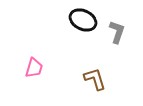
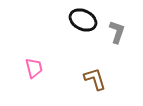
pink trapezoid: rotated 30 degrees counterclockwise
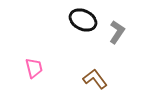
gray L-shape: rotated 15 degrees clockwise
brown L-shape: rotated 20 degrees counterclockwise
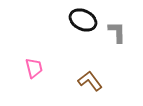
gray L-shape: rotated 35 degrees counterclockwise
brown L-shape: moved 5 px left, 2 px down
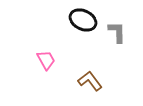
pink trapezoid: moved 12 px right, 8 px up; rotated 15 degrees counterclockwise
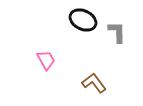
brown L-shape: moved 4 px right, 2 px down
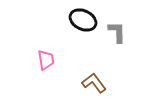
pink trapezoid: rotated 20 degrees clockwise
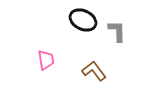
gray L-shape: moved 1 px up
brown L-shape: moved 12 px up
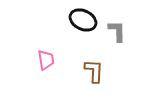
brown L-shape: rotated 40 degrees clockwise
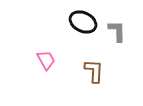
black ellipse: moved 2 px down
pink trapezoid: rotated 20 degrees counterclockwise
